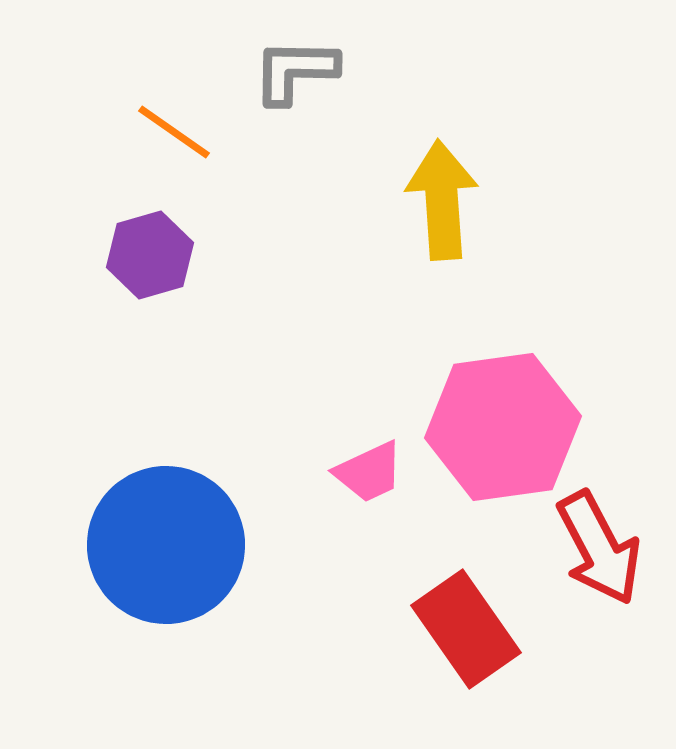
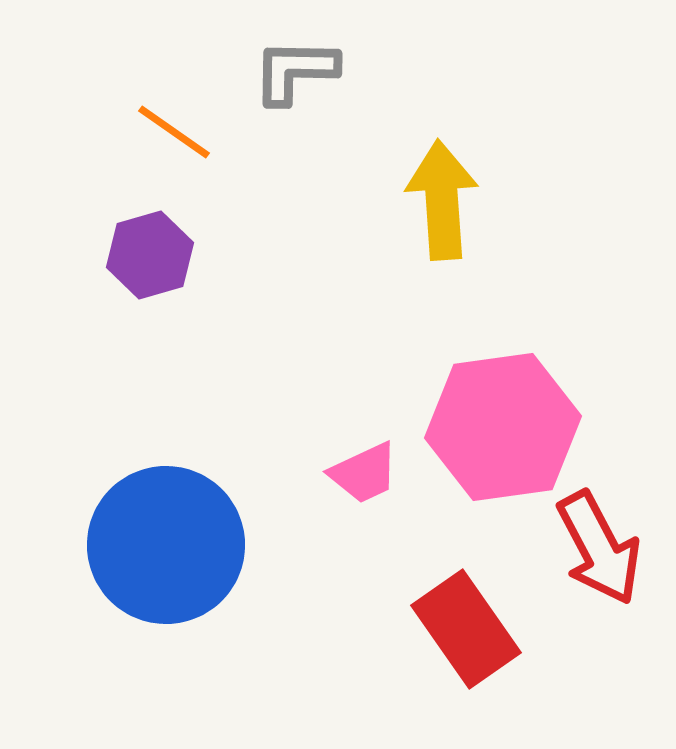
pink trapezoid: moved 5 px left, 1 px down
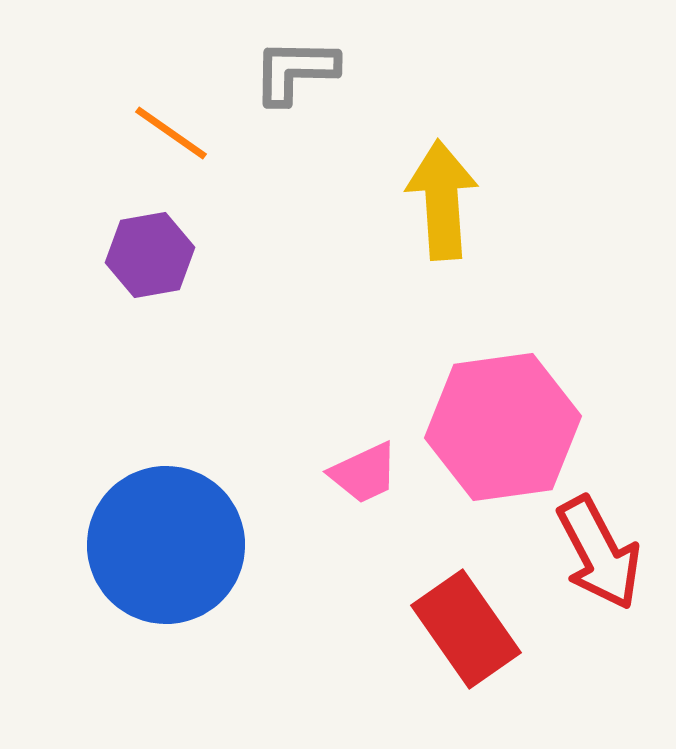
orange line: moved 3 px left, 1 px down
purple hexagon: rotated 6 degrees clockwise
red arrow: moved 5 px down
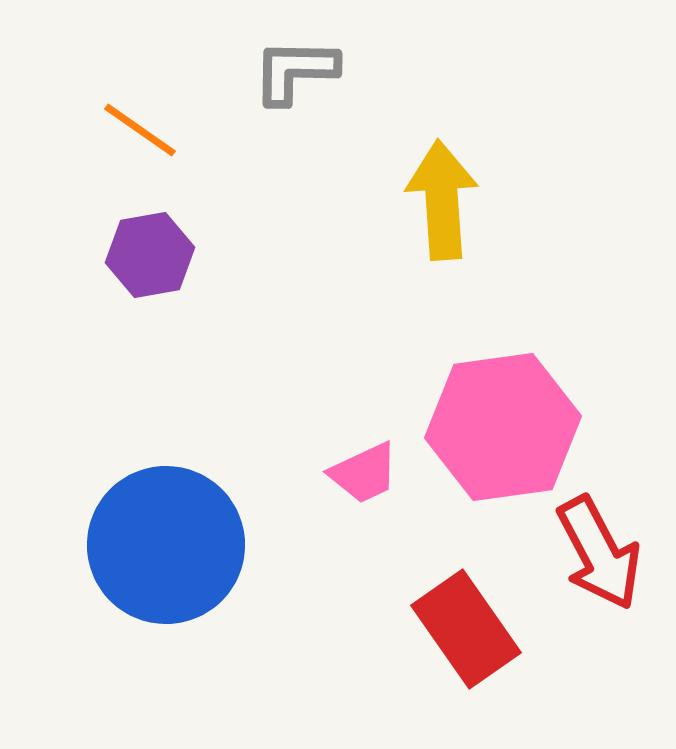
orange line: moved 31 px left, 3 px up
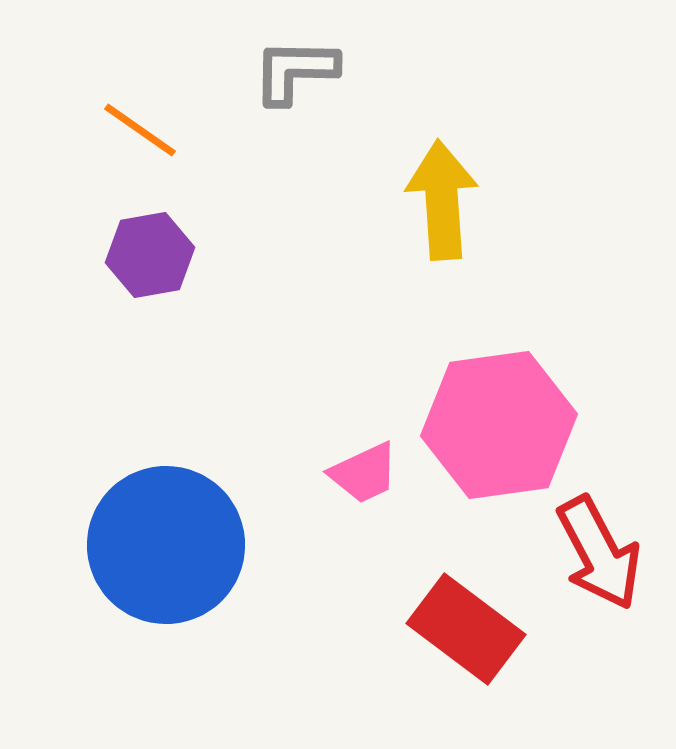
pink hexagon: moved 4 px left, 2 px up
red rectangle: rotated 18 degrees counterclockwise
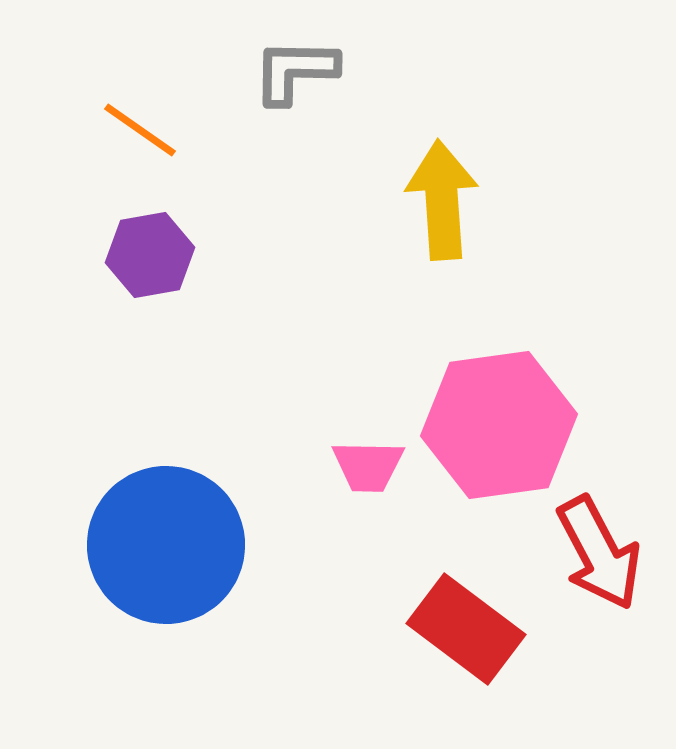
pink trapezoid: moved 4 px right, 7 px up; rotated 26 degrees clockwise
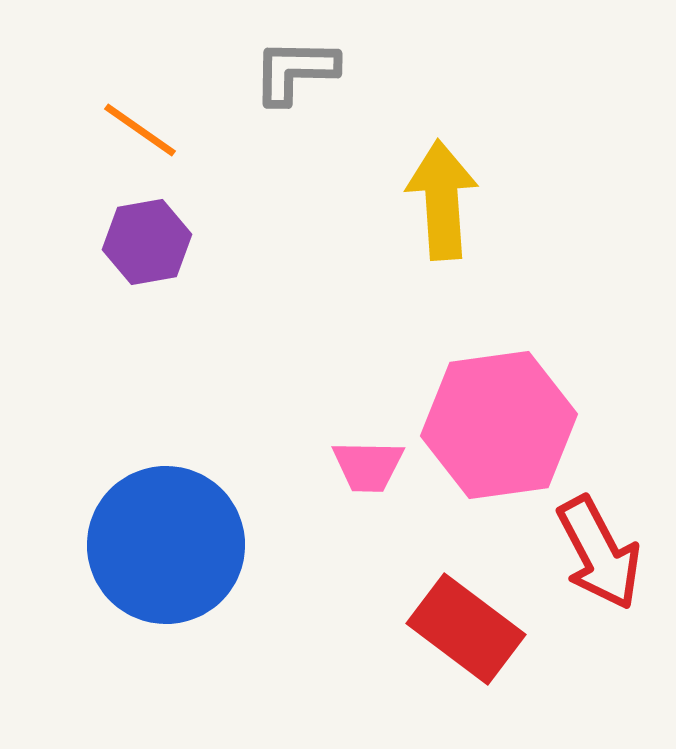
purple hexagon: moved 3 px left, 13 px up
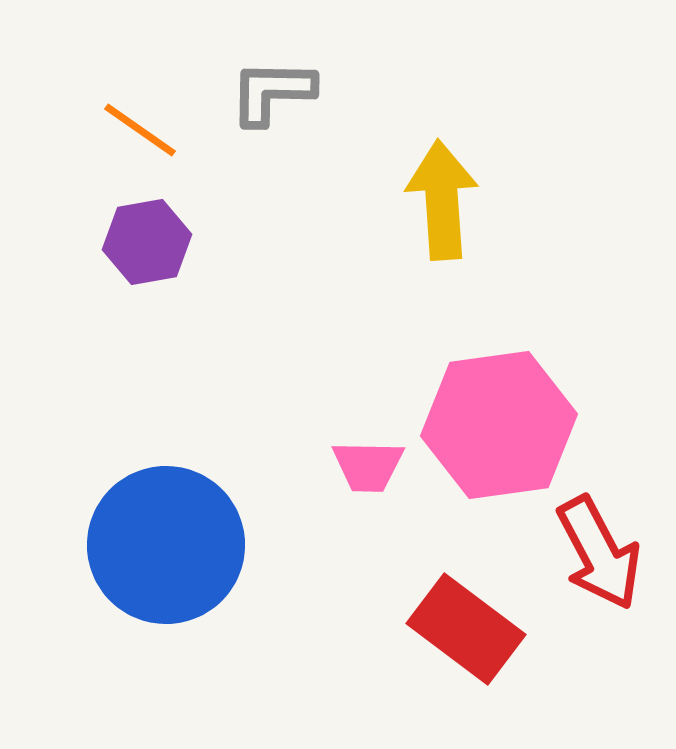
gray L-shape: moved 23 px left, 21 px down
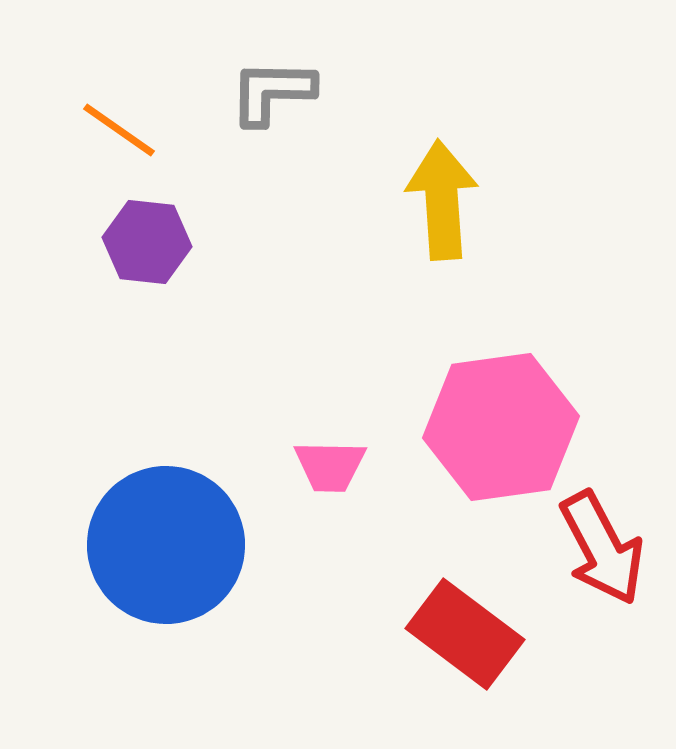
orange line: moved 21 px left
purple hexagon: rotated 16 degrees clockwise
pink hexagon: moved 2 px right, 2 px down
pink trapezoid: moved 38 px left
red arrow: moved 3 px right, 5 px up
red rectangle: moved 1 px left, 5 px down
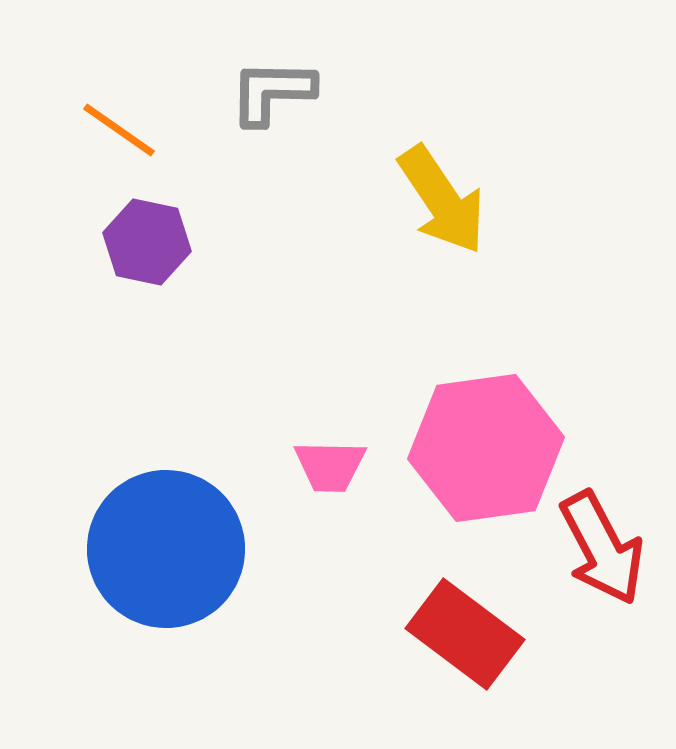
yellow arrow: rotated 150 degrees clockwise
purple hexagon: rotated 6 degrees clockwise
pink hexagon: moved 15 px left, 21 px down
blue circle: moved 4 px down
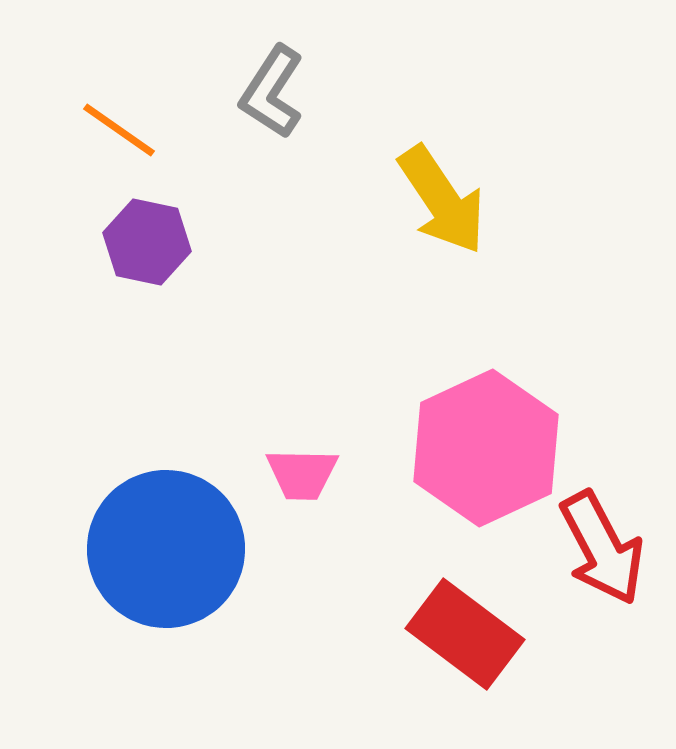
gray L-shape: rotated 58 degrees counterclockwise
pink hexagon: rotated 17 degrees counterclockwise
pink trapezoid: moved 28 px left, 8 px down
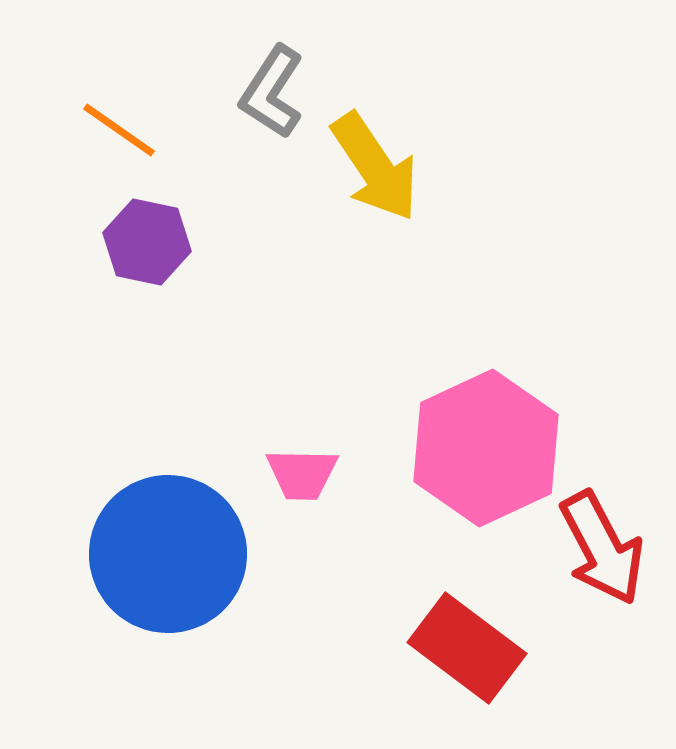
yellow arrow: moved 67 px left, 33 px up
blue circle: moved 2 px right, 5 px down
red rectangle: moved 2 px right, 14 px down
